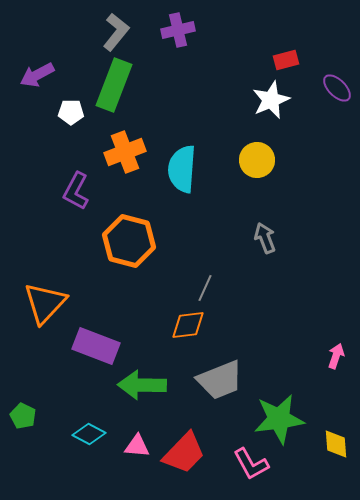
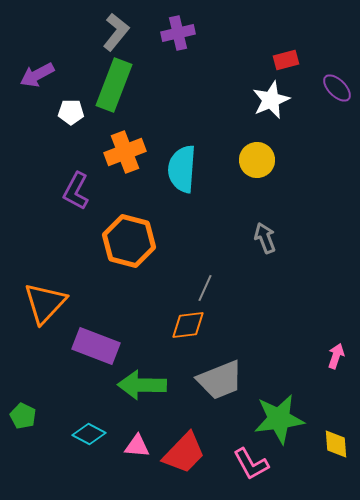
purple cross: moved 3 px down
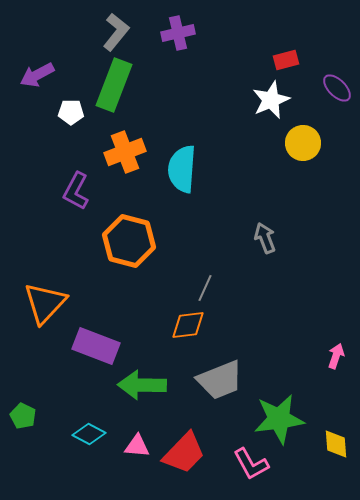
yellow circle: moved 46 px right, 17 px up
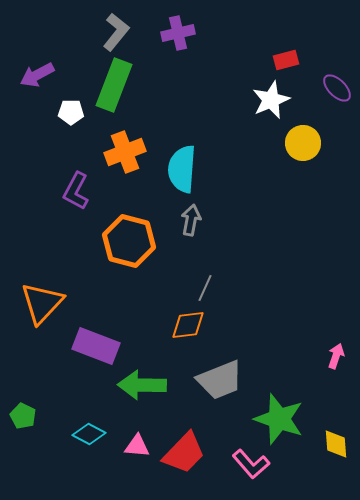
gray arrow: moved 74 px left, 18 px up; rotated 32 degrees clockwise
orange triangle: moved 3 px left
green star: rotated 27 degrees clockwise
pink L-shape: rotated 12 degrees counterclockwise
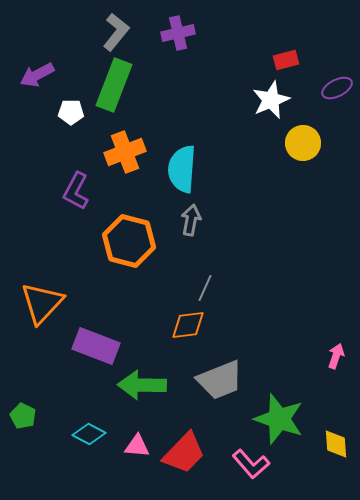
purple ellipse: rotated 72 degrees counterclockwise
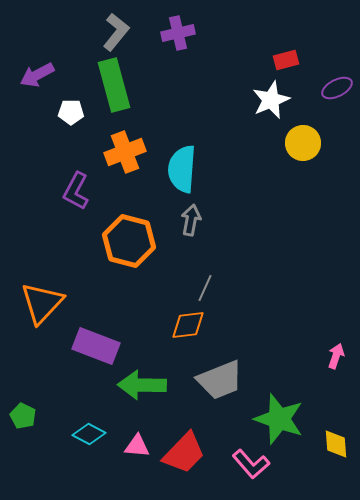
green rectangle: rotated 36 degrees counterclockwise
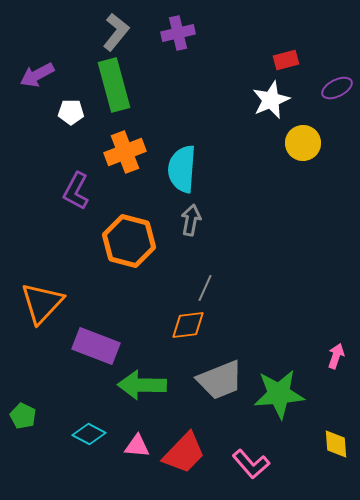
green star: moved 25 px up; rotated 24 degrees counterclockwise
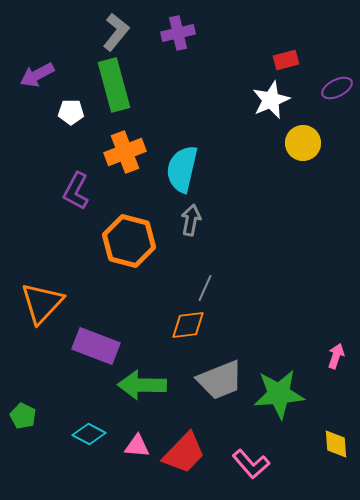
cyan semicircle: rotated 9 degrees clockwise
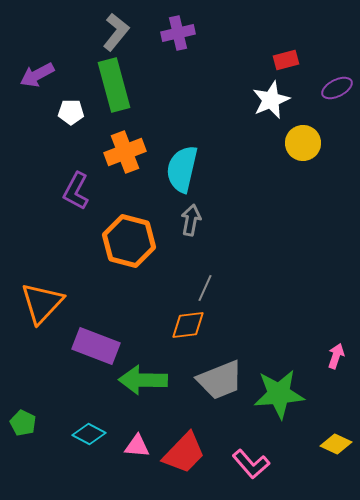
green arrow: moved 1 px right, 5 px up
green pentagon: moved 7 px down
yellow diamond: rotated 60 degrees counterclockwise
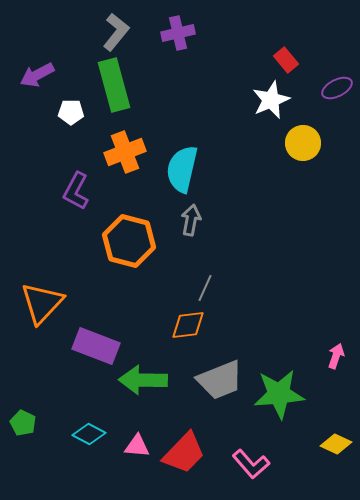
red rectangle: rotated 65 degrees clockwise
